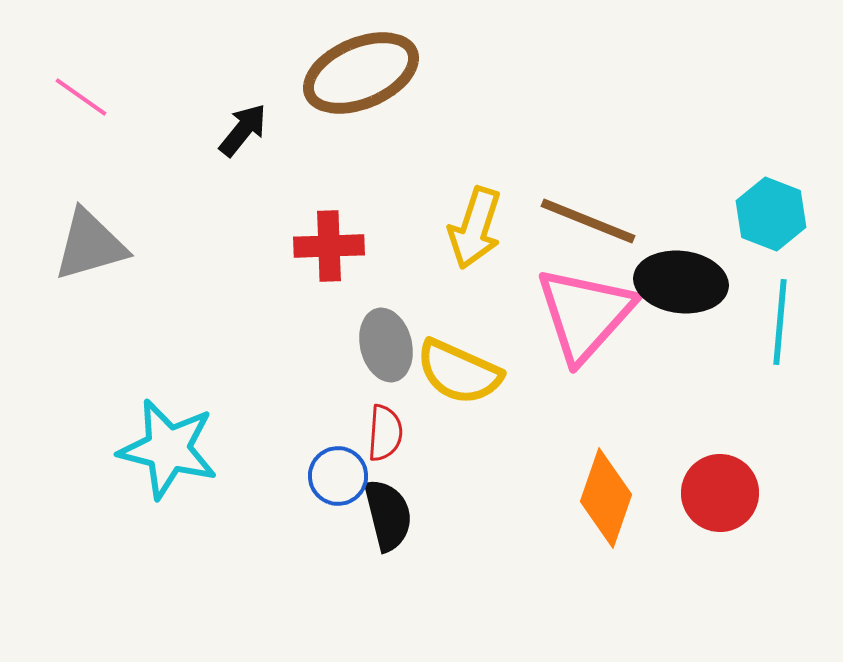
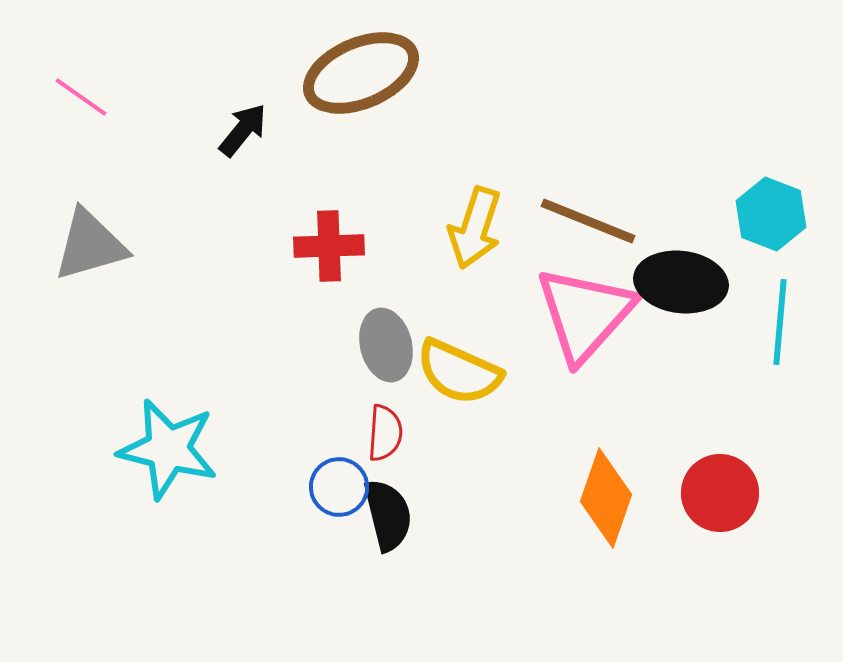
blue circle: moved 1 px right, 11 px down
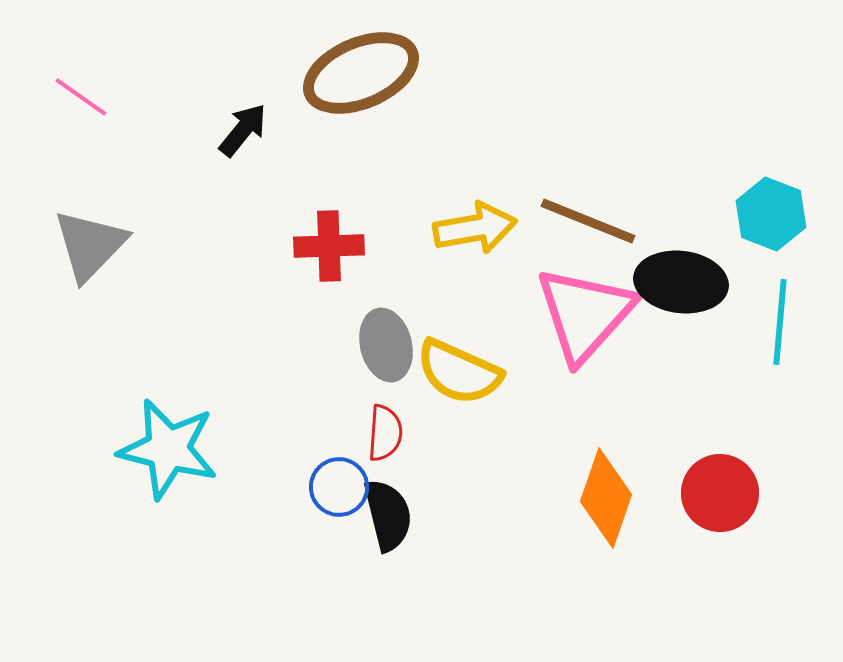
yellow arrow: rotated 118 degrees counterclockwise
gray triangle: rotated 30 degrees counterclockwise
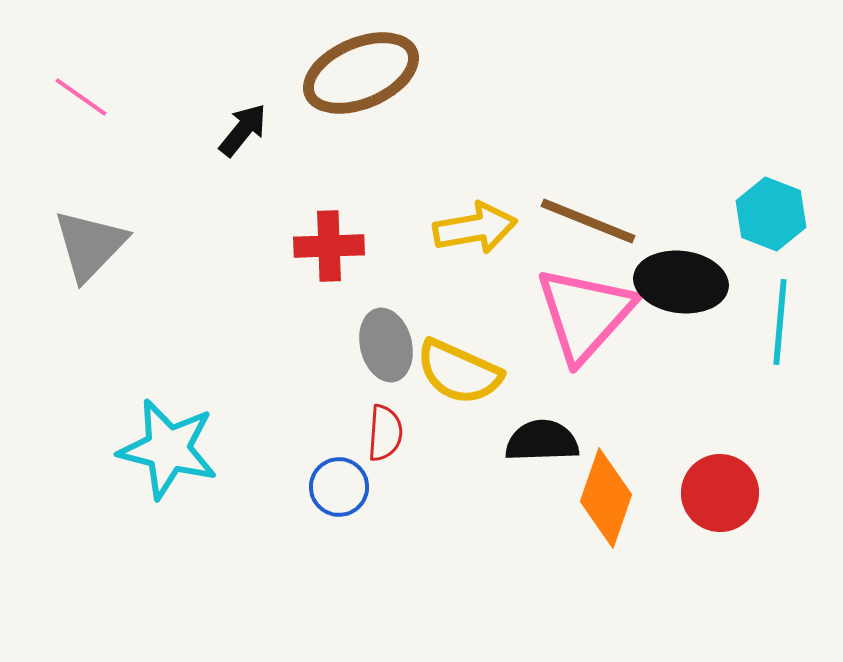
black semicircle: moved 154 px right, 74 px up; rotated 78 degrees counterclockwise
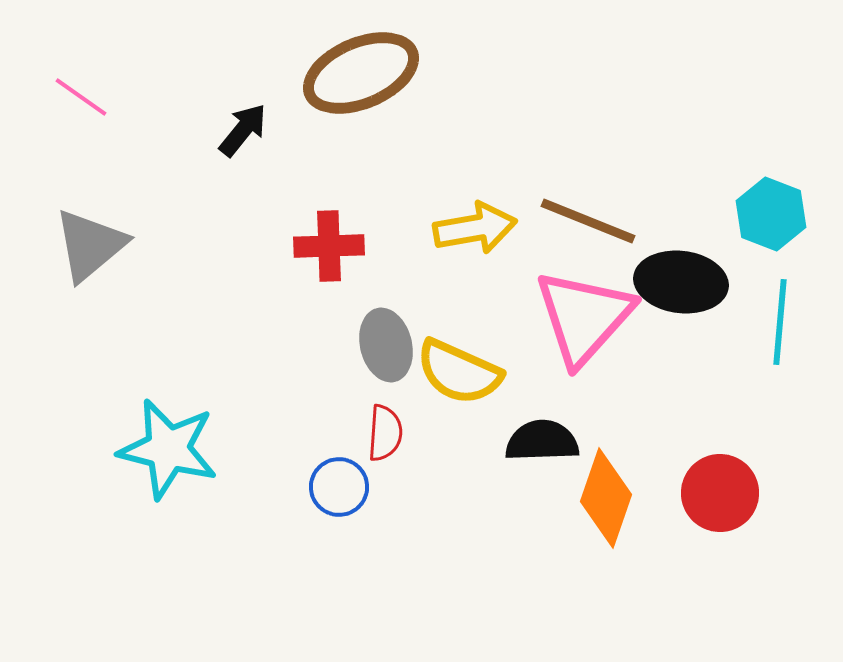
gray triangle: rotated 6 degrees clockwise
pink triangle: moved 1 px left, 3 px down
